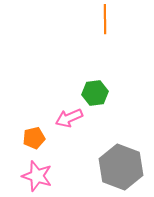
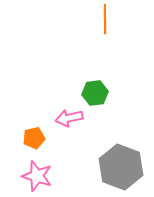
pink arrow: rotated 12 degrees clockwise
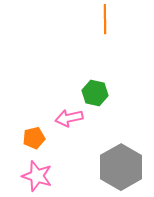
green hexagon: rotated 20 degrees clockwise
gray hexagon: rotated 9 degrees clockwise
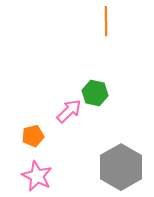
orange line: moved 1 px right, 2 px down
pink arrow: moved 7 px up; rotated 148 degrees clockwise
orange pentagon: moved 1 px left, 2 px up
pink star: rotated 8 degrees clockwise
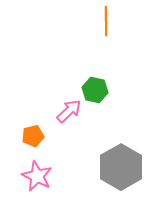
green hexagon: moved 3 px up
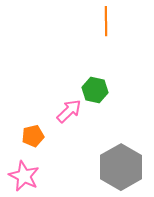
pink star: moved 13 px left
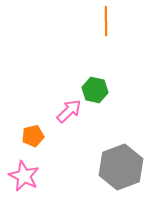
gray hexagon: rotated 9 degrees clockwise
